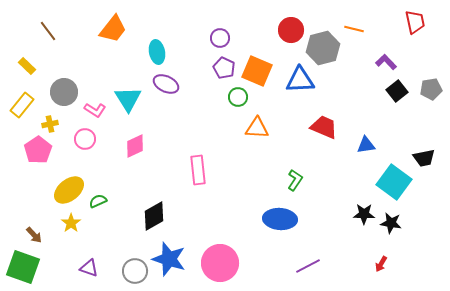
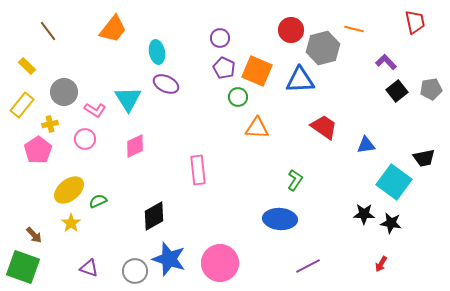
red trapezoid at (324, 127): rotated 12 degrees clockwise
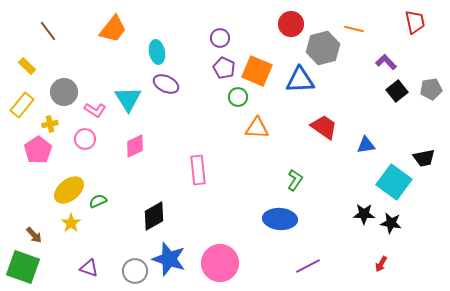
red circle at (291, 30): moved 6 px up
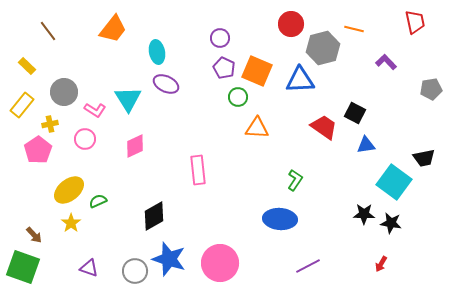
black square at (397, 91): moved 42 px left, 22 px down; rotated 25 degrees counterclockwise
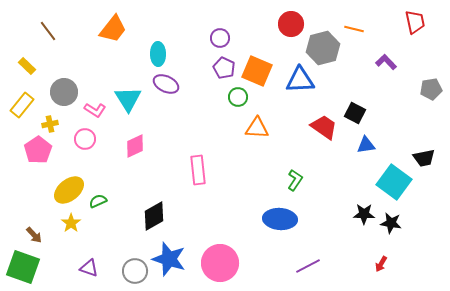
cyan ellipse at (157, 52): moved 1 px right, 2 px down; rotated 10 degrees clockwise
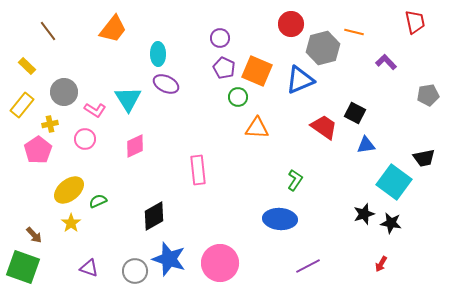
orange line at (354, 29): moved 3 px down
blue triangle at (300, 80): rotated 20 degrees counterclockwise
gray pentagon at (431, 89): moved 3 px left, 6 px down
black star at (364, 214): rotated 20 degrees counterclockwise
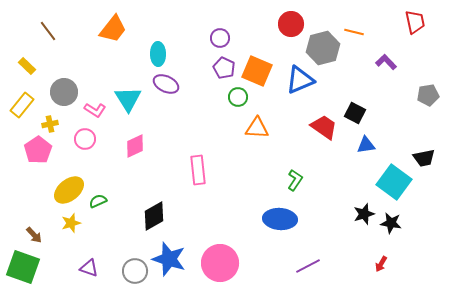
yellow star at (71, 223): rotated 18 degrees clockwise
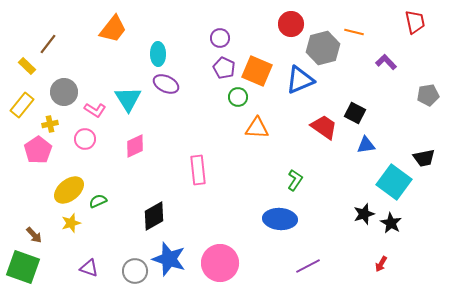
brown line at (48, 31): moved 13 px down; rotated 75 degrees clockwise
black star at (391, 223): rotated 20 degrees clockwise
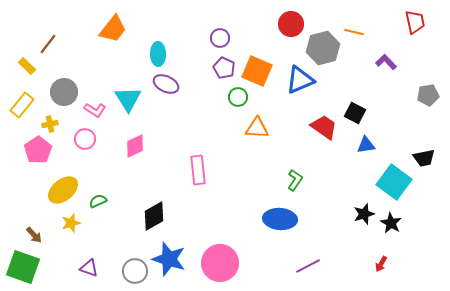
yellow ellipse at (69, 190): moved 6 px left
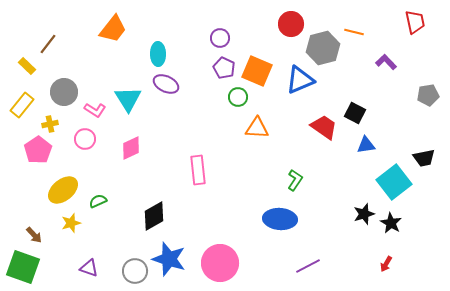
pink diamond at (135, 146): moved 4 px left, 2 px down
cyan square at (394, 182): rotated 16 degrees clockwise
red arrow at (381, 264): moved 5 px right
